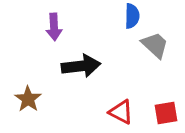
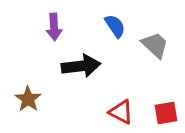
blue semicircle: moved 17 px left, 10 px down; rotated 35 degrees counterclockwise
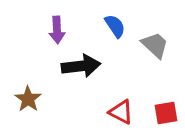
purple arrow: moved 3 px right, 3 px down
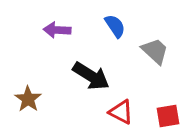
purple arrow: rotated 96 degrees clockwise
gray trapezoid: moved 6 px down
black arrow: moved 10 px right, 10 px down; rotated 39 degrees clockwise
red square: moved 2 px right, 3 px down
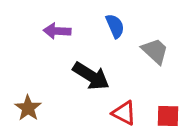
blue semicircle: rotated 10 degrees clockwise
purple arrow: moved 1 px down
brown star: moved 9 px down
red triangle: moved 3 px right, 1 px down
red square: rotated 10 degrees clockwise
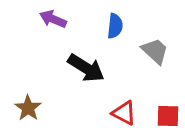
blue semicircle: rotated 30 degrees clockwise
purple arrow: moved 4 px left, 12 px up; rotated 20 degrees clockwise
black arrow: moved 5 px left, 8 px up
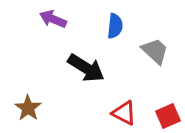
red square: rotated 25 degrees counterclockwise
